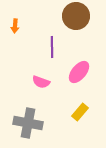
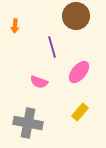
purple line: rotated 15 degrees counterclockwise
pink semicircle: moved 2 px left
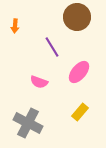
brown circle: moved 1 px right, 1 px down
purple line: rotated 15 degrees counterclockwise
gray cross: rotated 16 degrees clockwise
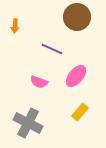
purple line: moved 2 px down; rotated 35 degrees counterclockwise
pink ellipse: moved 3 px left, 4 px down
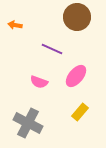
orange arrow: moved 1 px up; rotated 96 degrees clockwise
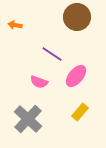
purple line: moved 5 px down; rotated 10 degrees clockwise
gray cross: moved 4 px up; rotated 16 degrees clockwise
